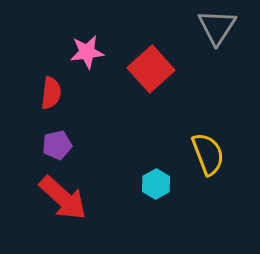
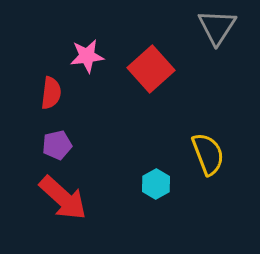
pink star: moved 4 px down
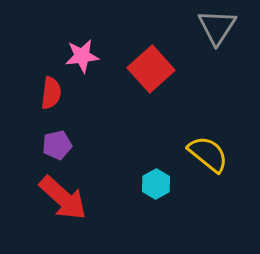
pink star: moved 5 px left
yellow semicircle: rotated 30 degrees counterclockwise
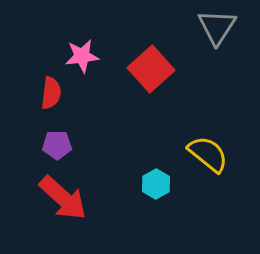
purple pentagon: rotated 12 degrees clockwise
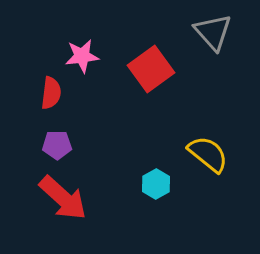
gray triangle: moved 4 px left, 5 px down; rotated 15 degrees counterclockwise
red square: rotated 6 degrees clockwise
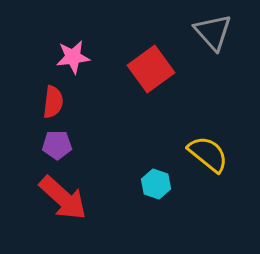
pink star: moved 9 px left, 1 px down
red semicircle: moved 2 px right, 9 px down
cyan hexagon: rotated 12 degrees counterclockwise
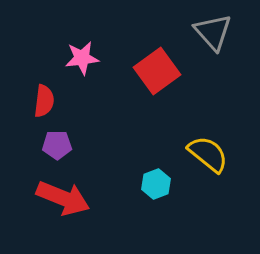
pink star: moved 9 px right, 1 px down
red square: moved 6 px right, 2 px down
red semicircle: moved 9 px left, 1 px up
cyan hexagon: rotated 20 degrees clockwise
red arrow: rotated 20 degrees counterclockwise
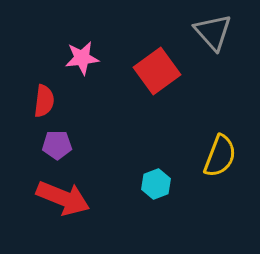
yellow semicircle: moved 12 px right, 2 px down; rotated 72 degrees clockwise
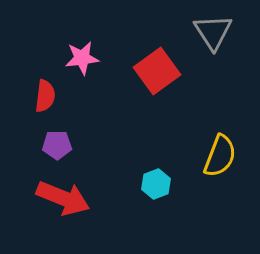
gray triangle: rotated 9 degrees clockwise
red semicircle: moved 1 px right, 5 px up
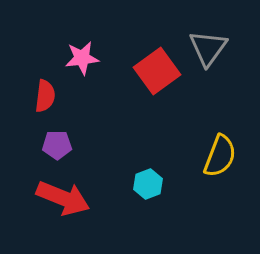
gray triangle: moved 5 px left, 16 px down; rotated 9 degrees clockwise
cyan hexagon: moved 8 px left
